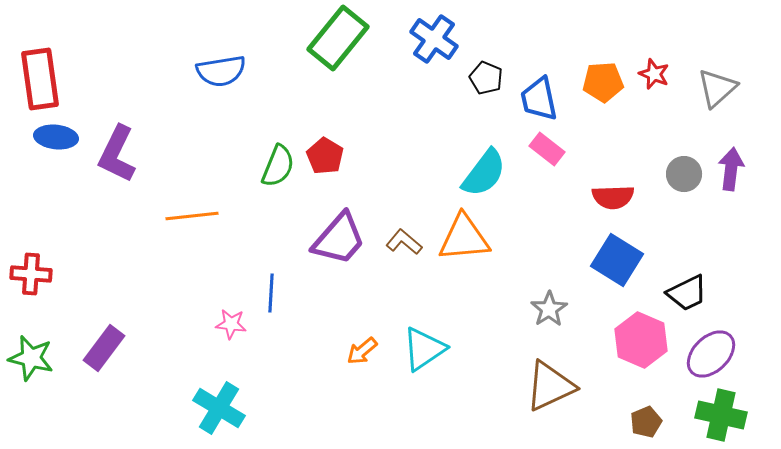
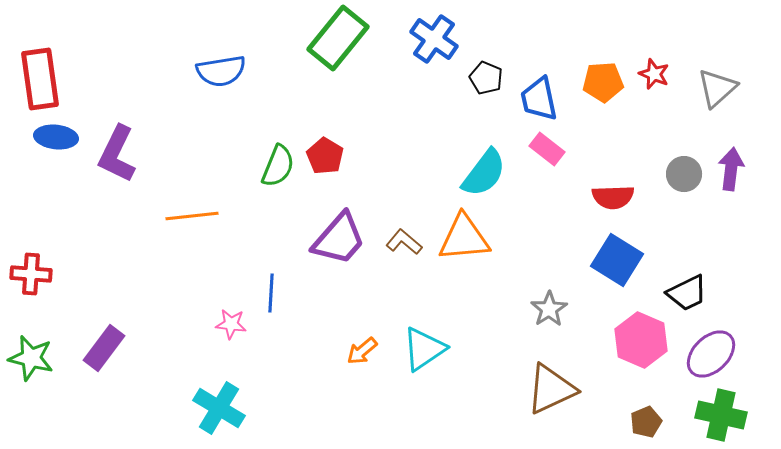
brown triangle: moved 1 px right, 3 px down
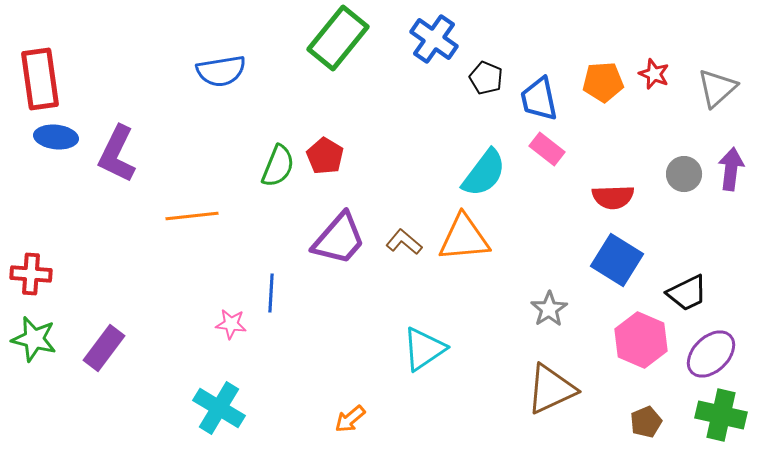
orange arrow: moved 12 px left, 68 px down
green star: moved 3 px right, 19 px up
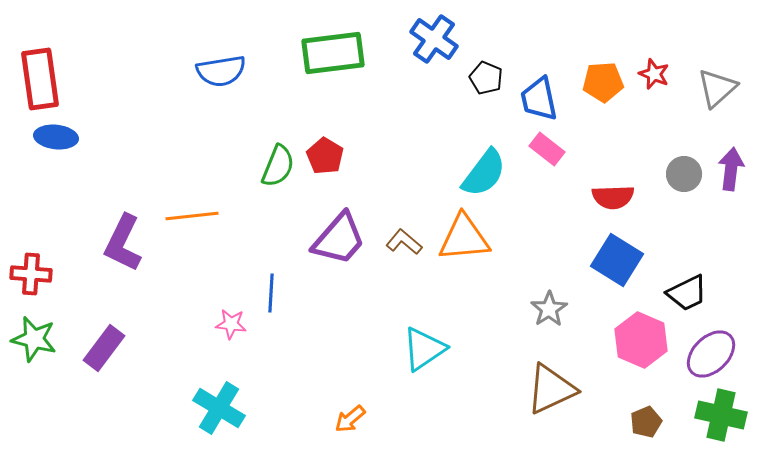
green rectangle: moved 5 px left, 15 px down; rotated 44 degrees clockwise
purple L-shape: moved 6 px right, 89 px down
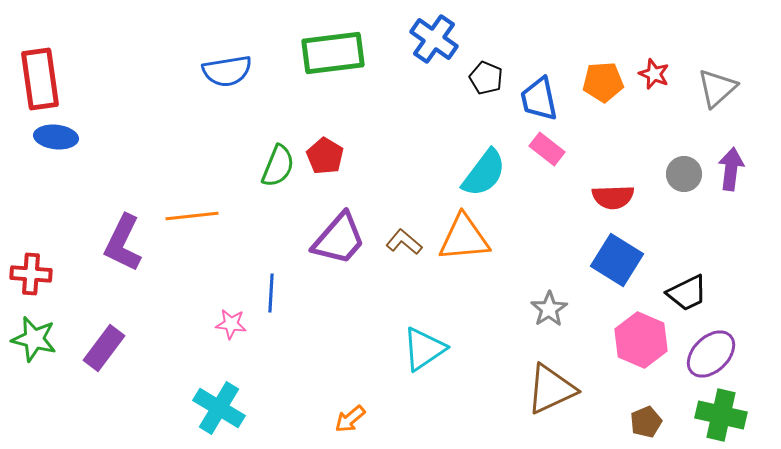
blue semicircle: moved 6 px right
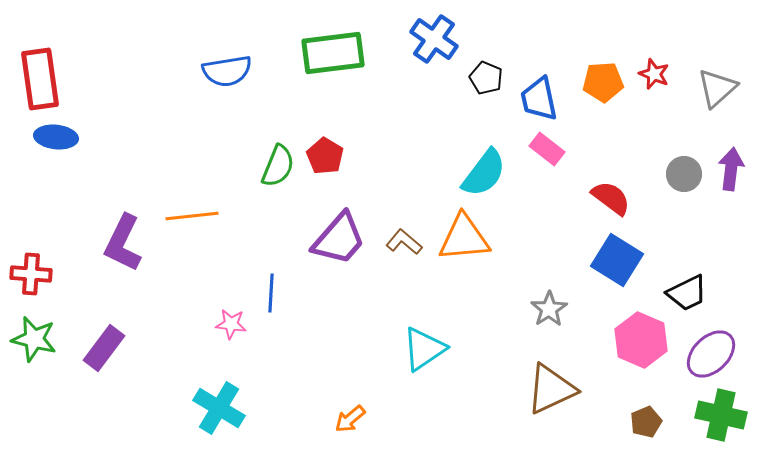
red semicircle: moved 2 px left, 1 px down; rotated 141 degrees counterclockwise
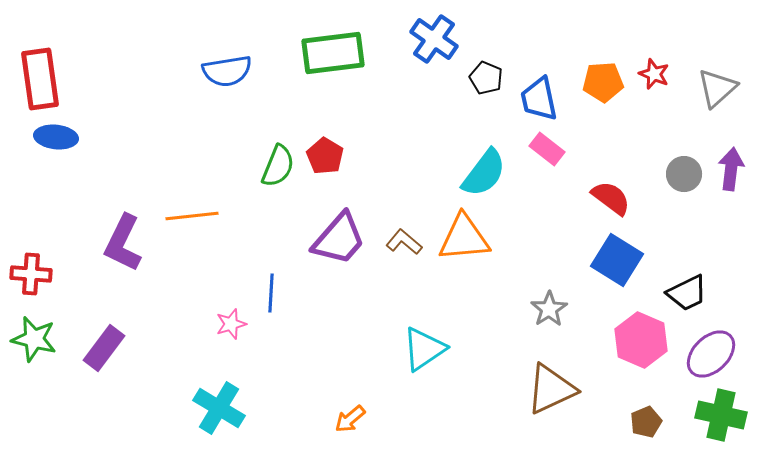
pink star: rotated 24 degrees counterclockwise
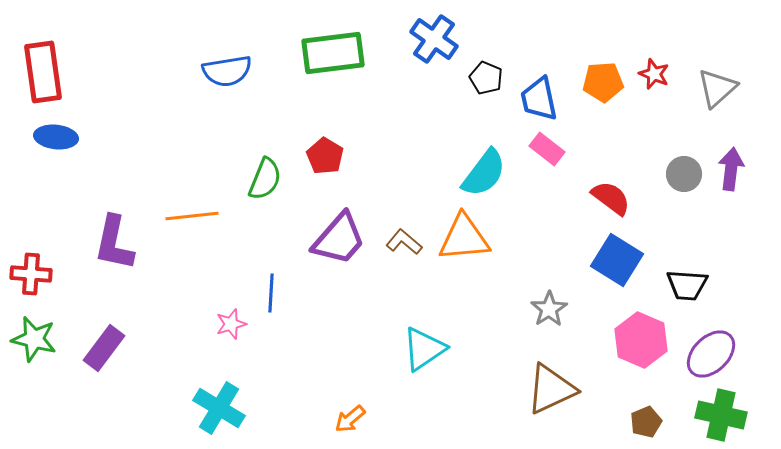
red rectangle: moved 3 px right, 7 px up
green semicircle: moved 13 px left, 13 px down
purple L-shape: moved 9 px left; rotated 14 degrees counterclockwise
black trapezoid: moved 8 px up; rotated 30 degrees clockwise
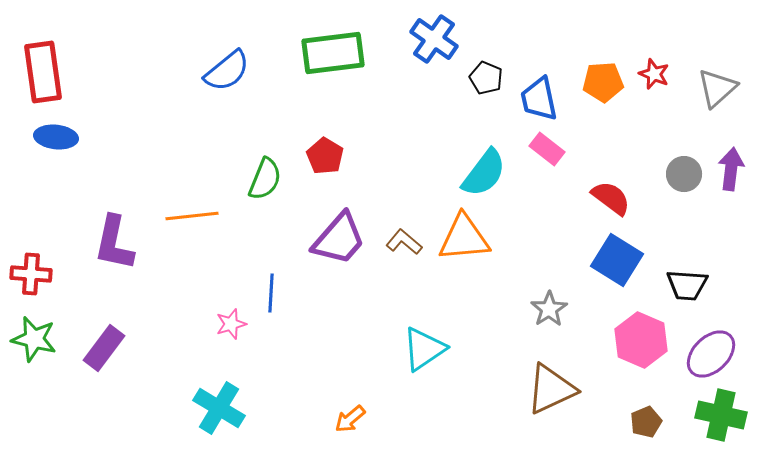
blue semicircle: rotated 30 degrees counterclockwise
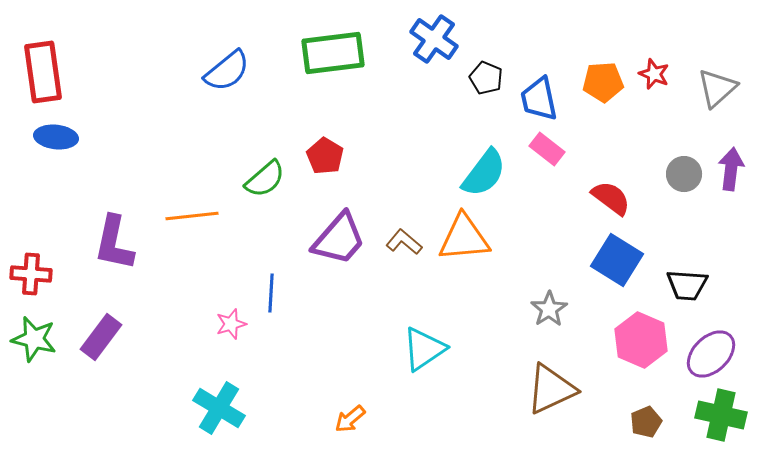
green semicircle: rotated 27 degrees clockwise
purple rectangle: moved 3 px left, 11 px up
